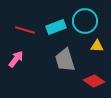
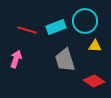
red line: moved 2 px right
yellow triangle: moved 2 px left
pink arrow: rotated 18 degrees counterclockwise
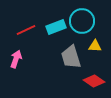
cyan circle: moved 3 px left
red line: moved 1 px left; rotated 42 degrees counterclockwise
gray trapezoid: moved 6 px right, 3 px up
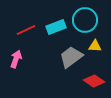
cyan circle: moved 3 px right, 1 px up
gray trapezoid: rotated 70 degrees clockwise
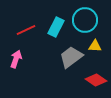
cyan rectangle: rotated 42 degrees counterclockwise
red diamond: moved 2 px right, 1 px up
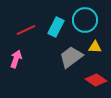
yellow triangle: moved 1 px down
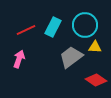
cyan circle: moved 5 px down
cyan rectangle: moved 3 px left
pink arrow: moved 3 px right
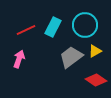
yellow triangle: moved 4 px down; rotated 32 degrees counterclockwise
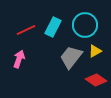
gray trapezoid: rotated 15 degrees counterclockwise
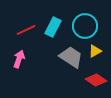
cyan circle: moved 1 px down
gray trapezoid: rotated 85 degrees clockwise
